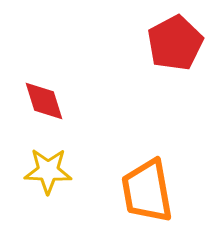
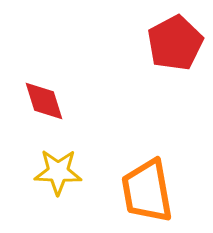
yellow star: moved 10 px right, 1 px down
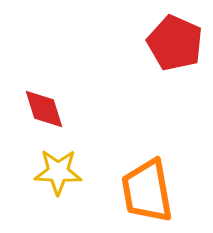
red pentagon: rotated 20 degrees counterclockwise
red diamond: moved 8 px down
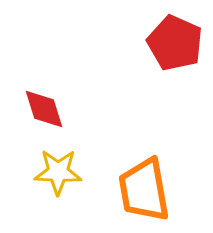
orange trapezoid: moved 3 px left, 1 px up
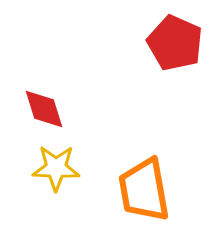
yellow star: moved 2 px left, 4 px up
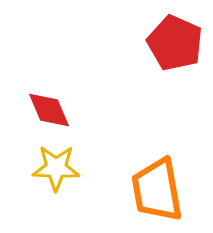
red diamond: moved 5 px right, 1 px down; rotated 6 degrees counterclockwise
orange trapezoid: moved 13 px right
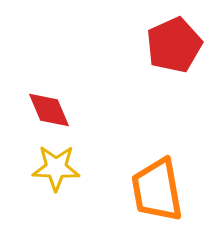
red pentagon: moved 1 px left, 2 px down; rotated 24 degrees clockwise
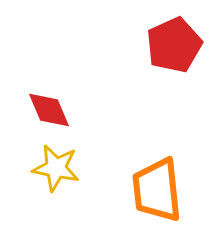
yellow star: rotated 9 degrees clockwise
orange trapezoid: rotated 4 degrees clockwise
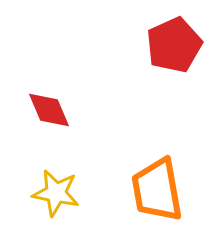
yellow star: moved 25 px down
orange trapezoid: rotated 4 degrees counterclockwise
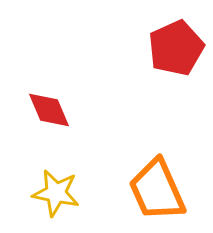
red pentagon: moved 2 px right, 3 px down
orange trapezoid: rotated 14 degrees counterclockwise
